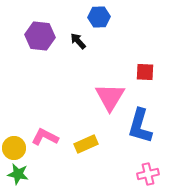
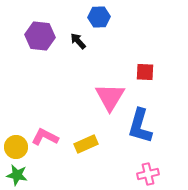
yellow circle: moved 2 px right, 1 px up
green star: moved 1 px left, 1 px down
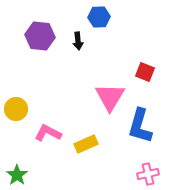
black arrow: rotated 144 degrees counterclockwise
red square: rotated 18 degrees clockwise
pink L-shape: moved 3 px right, 4 px up
yellow circle: moved 38 px up
green star: rotated 25 degrees clockwise
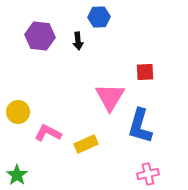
red square: rotated 24 degrees counterclockwise
yellow circle: moved 2 px right, 3 px down
